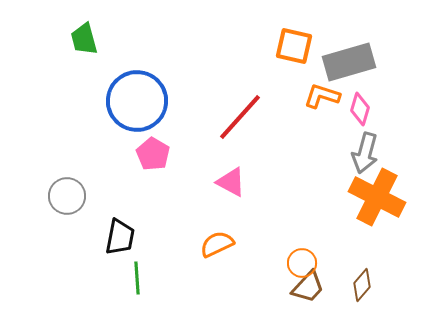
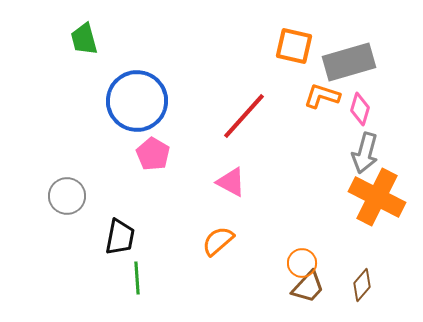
red line: moved 4 px right, 1 px up
orange semicircle: moved 1 px right, 3 px up; rotated 16 degrees counterclockwise
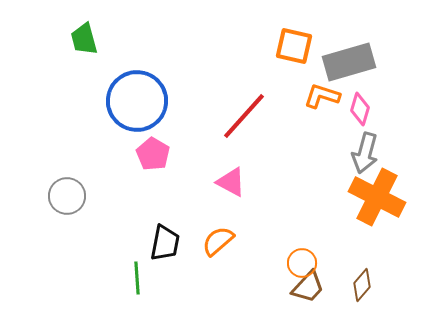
black trapezoid: moved 45 px right, 6 px down
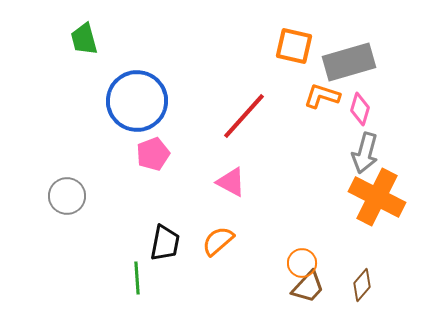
pink pentagon: rotated 20 degrees clockwise
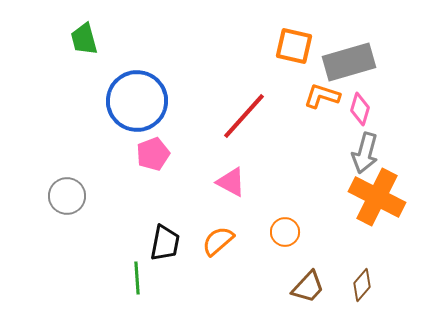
orange circle: moved 17 px left, 31 px up
